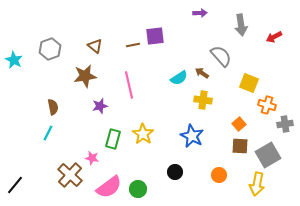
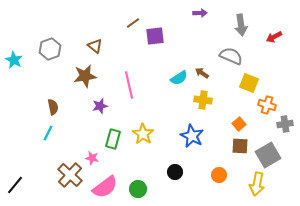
brown line: moved 22 px up; rotated 24 degrees counterclockwise
gray semicircle: moved 10 px right; rotated 25 degrees counterclockwise
pink semicircle: moved 4 px left
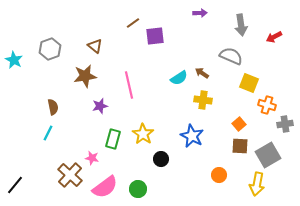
black circle: moved 14 px left, 13 px up
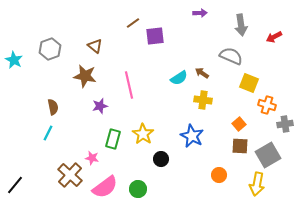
brown star: rotated 20 degrees clockwise
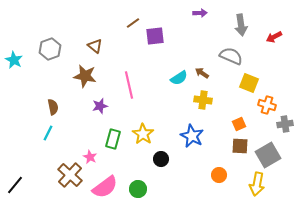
orange square: rotated 16 degrees clockwise
pink star: moved 2 px left, 1 px up; rotated 16 degrees clockwise
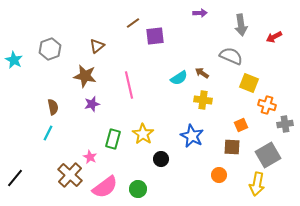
brown triangle: moved 2 px right; rotated 42 degrees clockwise
purple star: moved 8 px left, 2 px up
orange square: moved 2 px right, 1 px down
brown square: moved 8 px left, 1 px down
black line: moved 7 px up
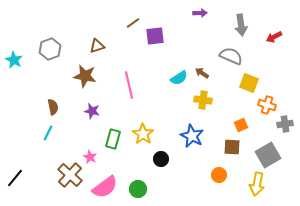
brown triangle: rotated 21 degrees clockwise
purple star: moved 7 px down; rotated 28 degrees clockwise
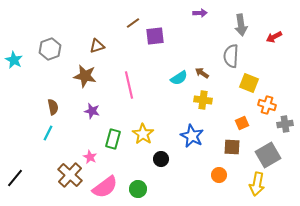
gray semicircle: rotated 110 degrees counterclockwise
orange square: moved 1 px right, 2 px up
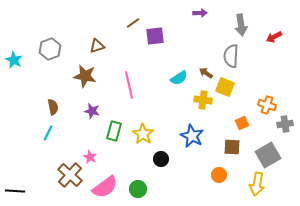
brown arrow: moved 4 px right
yellow square: moved 24 px left, 4 px down
green rectangle: moved 1 px right, 8 px up
black line: moved 13 px down; rotated 54 degrees clockwise
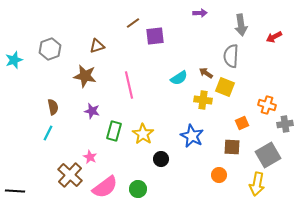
cyan star: rotated 24 degrees clockwise
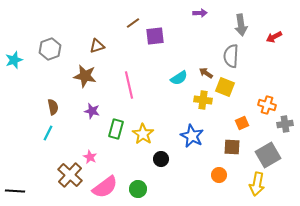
green rectangle: moved 2 px right, 2 px up
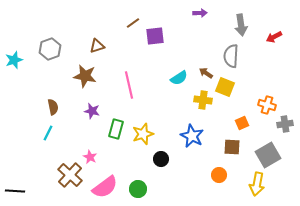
yellow star: rotated 20 degrees clockwise
